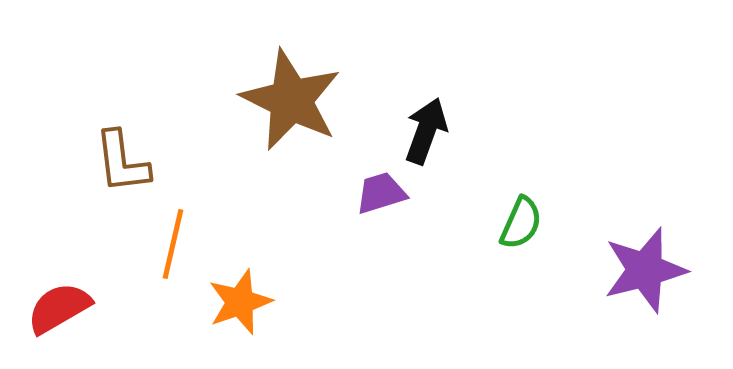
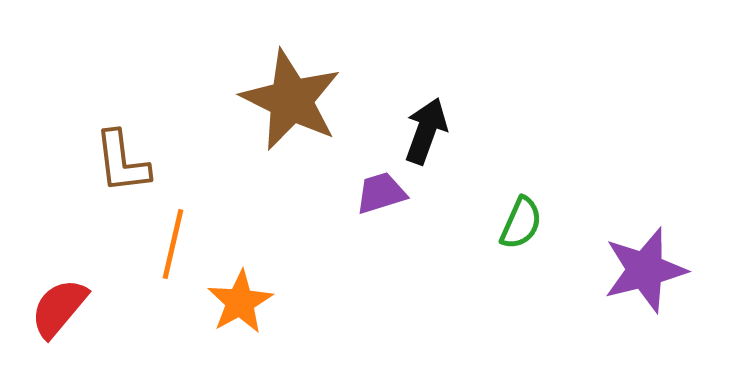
orange star: rotated 10 degrees counterclockwise
red semicircle: rotated 20 degrees counterclockwise
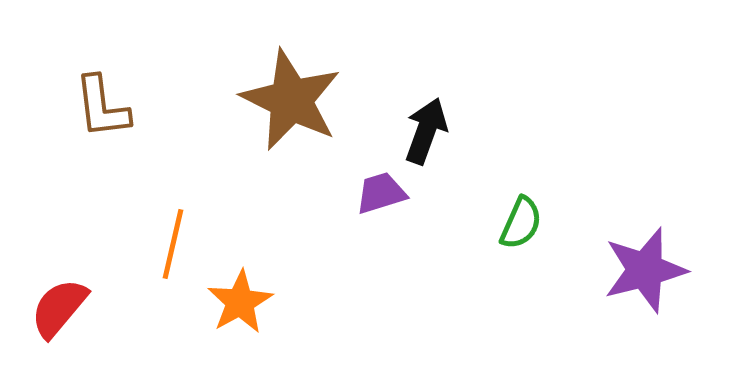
brown L-shape: moved 20 px left, 55 px up
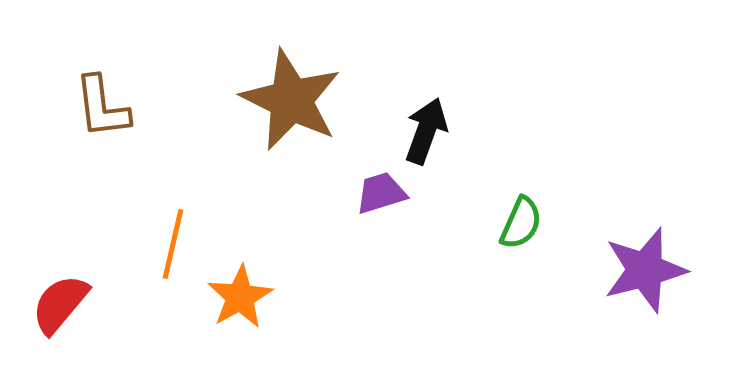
orange star: moved 5 px up
red semicircle: moved 1 px right, 4 px up
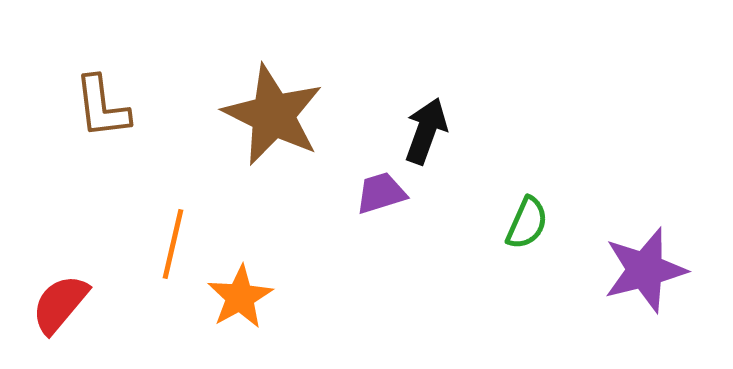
brown star: moved 18 px left, 15 px down
green semicircle: moved 6 px right
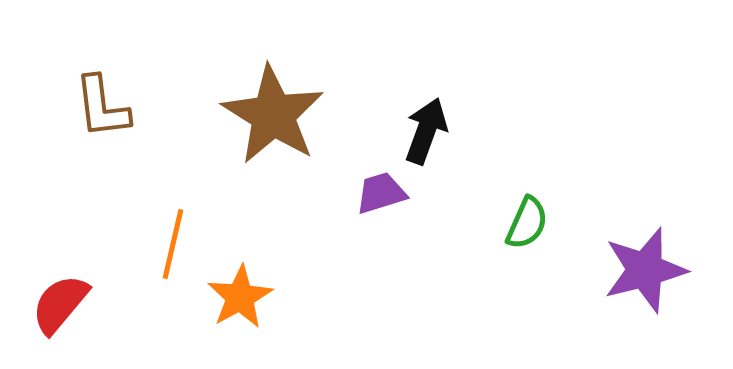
brown star: rotated 6 degrees clockwise
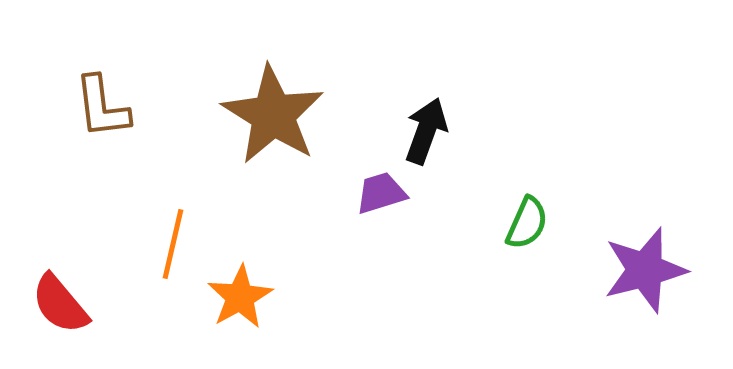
red semicircle: rotated 80 degrees counterclockwise
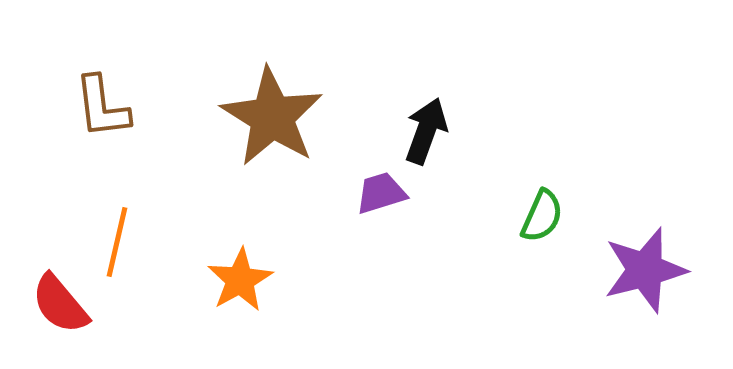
brown star: moved 1 px left, 2 px down
green semicircle: moved 15 px right, 7 px up
orange line: moved 56 px left, 2 px up
orange star: moved 17 px up
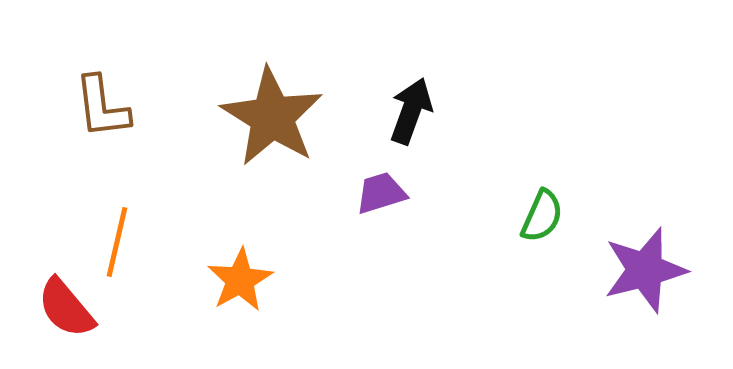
black arrow: moved 15 px left, 20 px up
red semicircle: moved 6 px right, 4 px down
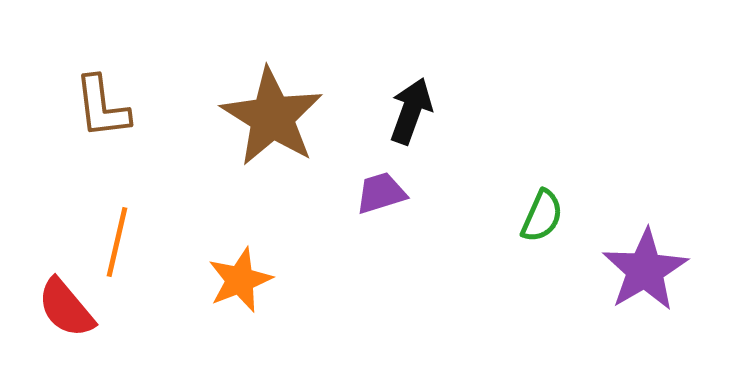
purple star: rotated 16 degrees counterclockwise
orange star: rotated 8 degrees clockwise
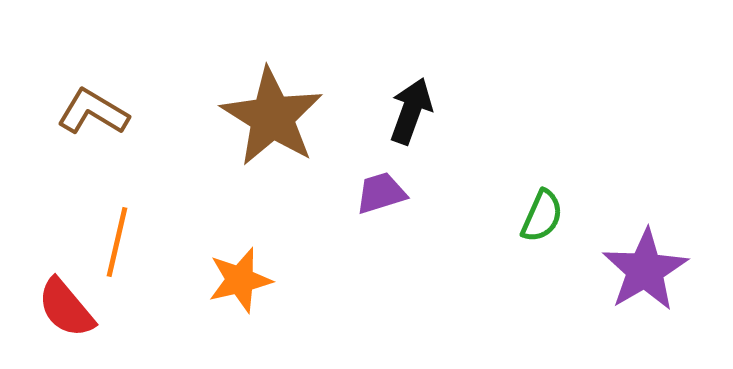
brown L-shape: moved 9 px left, 5 px down; rotated 128 degrees clockwise
orange star: rotated 8 degrees clockwise
